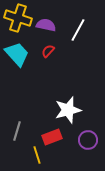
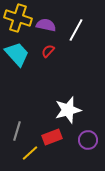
white line: moved 2 px left
yellow line: moved 7 px left, 2 px up; rotated 66 degrees clockwise
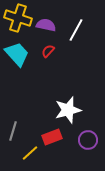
gray line: moved 4 px left
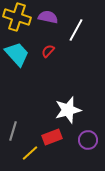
yellow cross: moved 1 px left, 1 px up
purple semicircle: moved 2 px right, 8 px up
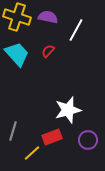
yellow line: moved 2 px right
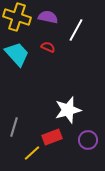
red semicircle: moved 4 px up; rotated 72 degrees clockwise
gray line: moved 1 px right, 4 px up
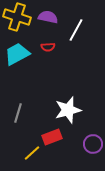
red semicircle: rotated 152 degrees clockwise
cyan trapezoid: rotated 76 degrees counterclockwise
gray line: moved 4 px right, 14 px up
purple circle: moved 5 px right, 4 px down
